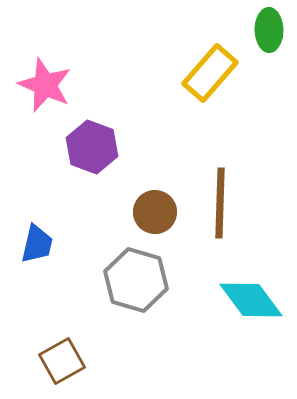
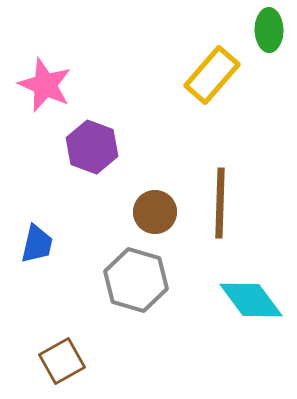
yellow rectangle: moved 2 px right, 2 px down
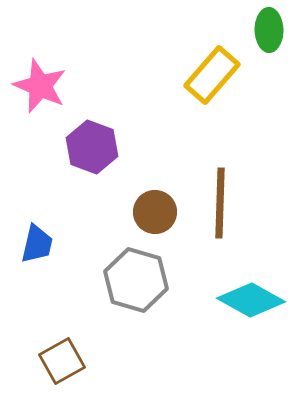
pink star: moved 5 px left, 1 px down
cyan diamond: rotated 24 degrees counterclockwise
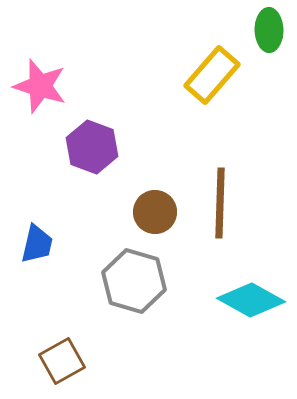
pink star: rotated 6 degrees counterclockwise
gray hexagon: moved 2 px left, 1 px down
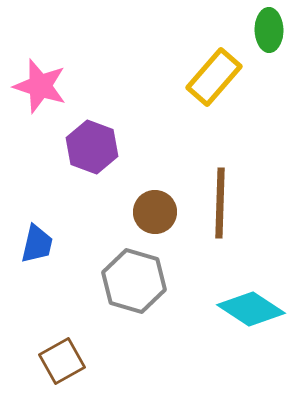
yellow rectangle: moved 2 px right, 2 px down
cyan diamond: moved 9 px down; rotated 4 degrees clockwise
